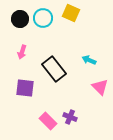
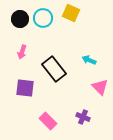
purple cross: moved 13 px right
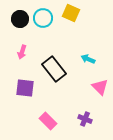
cyan arrow: moved 1 px left, 1 px up
purple cross: moved 2 px right, 2 px down
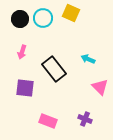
pink rectangle: rotated 24 degrees counterclockwise
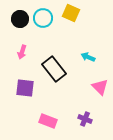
cyan arrow: moved 2 px up
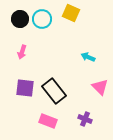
cyan circle: moved 1 px left, 1 px down
black rectangle: moved 22 px down
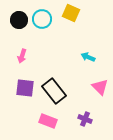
black circle: moved 1 px left, 1 px down
pink arrow: moved 4 px down
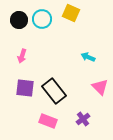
purple cross: moved 2 px left; rotated 32 degrees clockwise
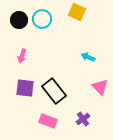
yellow square: moved 6 px right, 1 px up
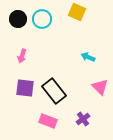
black circle: moved 1 px left, 1 px up
